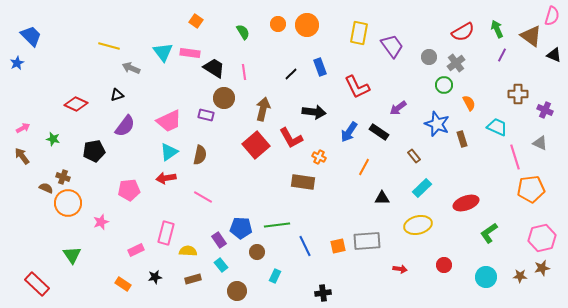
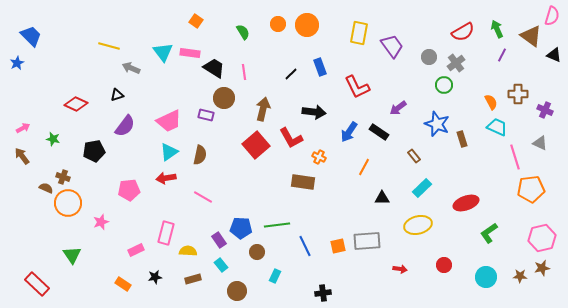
orange semicircle at (469, 103): moved 22 px right, 1 px up
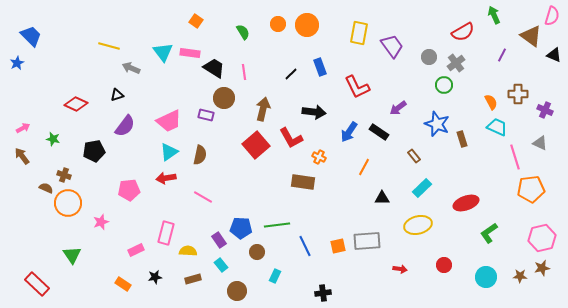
green arrow at (497, 29): moved 3 px left, 14 px up
brown cross at (63, 177): moved 1 px right, 2 px up
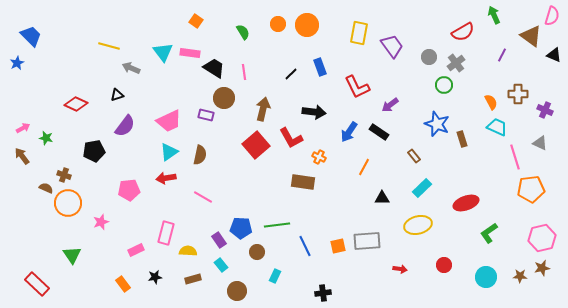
purple arrow at (398, 108): moved 8 px left, 3 px up
green star at (53, 139): moved 7 px left, 1 px up
orange rectangle at (123, 284): rotated 21 degrees clockwise
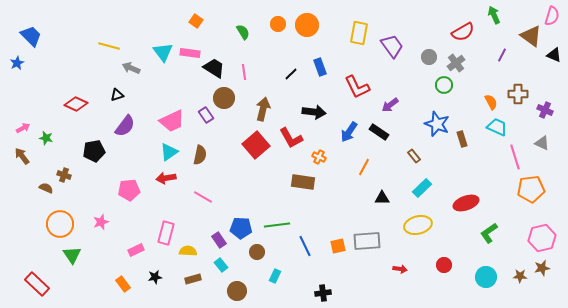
purple rectangle at (206, 115): rotated 42 degrees clockwise
pink trapezoid at (169, 121): moved 3 px right
gray triangle at (540, 143): moved 2 px right
orange circle at (68, 203): moved 8 px left, 21 px down
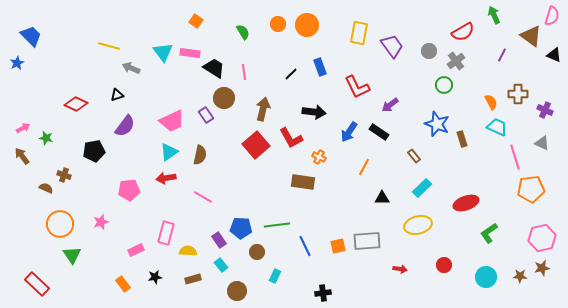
gray circle at (429, 57): moved 6 px up
gray cross at (456, 63): moved 2 px up
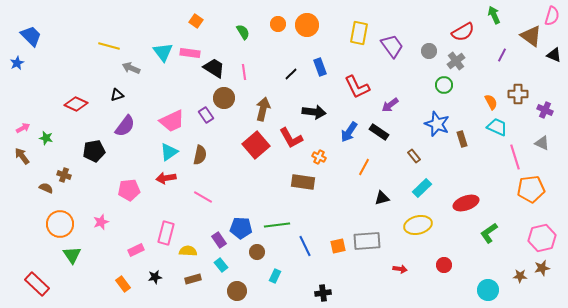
black triangle at (382, 198): rotated 14 degrees counterclockwise
cyan circle at (486, 277): moved 2 px right, 13 px down
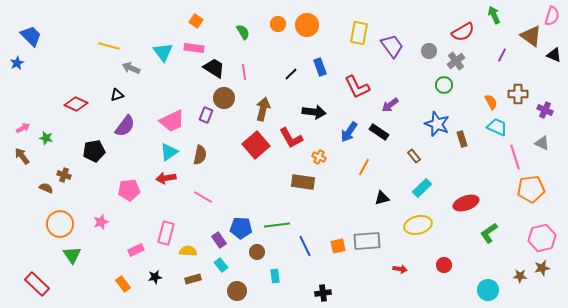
pink rectangle at (190, 53): moved 4 px right, 5 px up
purple rectangle at (206, 115): rotated 56 degrees clockwise
cyan rectangle at (275, 276): rotated 32 degrees counterclockwise
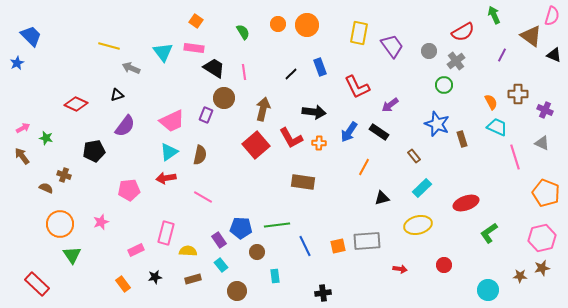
orange cross at (319, 157): moved 14 px up; rotated 24 degrees counterclockwise
orange pentagon at (531, 189): moved 15 px right, 4 px down; rotated 28 degrees clockwise
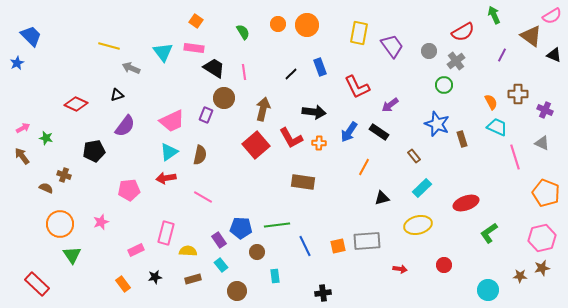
pink semicircle at (552, 16): rotated 42 degrees clockwise
